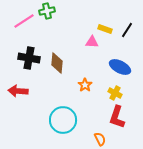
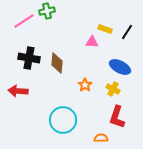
black line: moved 2 px down
yellow cross: moved 2 px left, 4 px up
orange semicircle: moved 1 px right, 1 px up; rotated 64 degrees counterclockwise
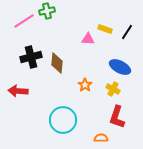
pink triangle: moved 4 px left, 3 px up
black cross: moved 2 px right, 1 px up; rotated 25 degrees counterclockwise
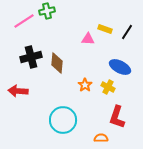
yellow cross: moved 5 px left, 2 px up
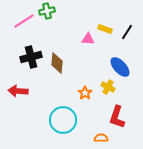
blue ellipse: rotated 20 degrees clockwise
orange star: moved 8 px down
